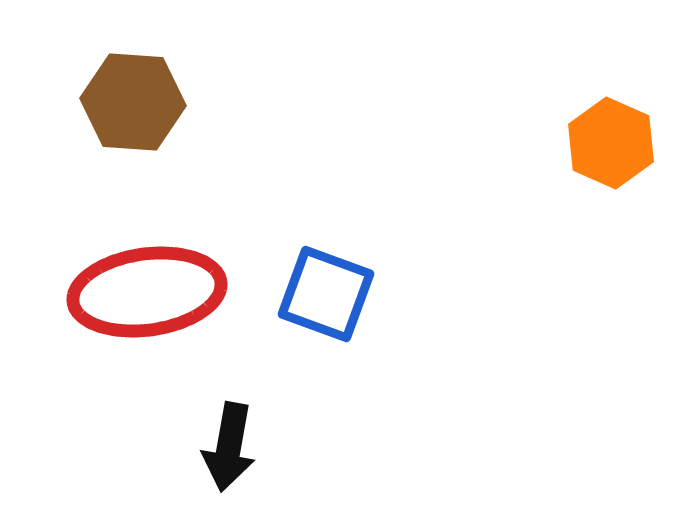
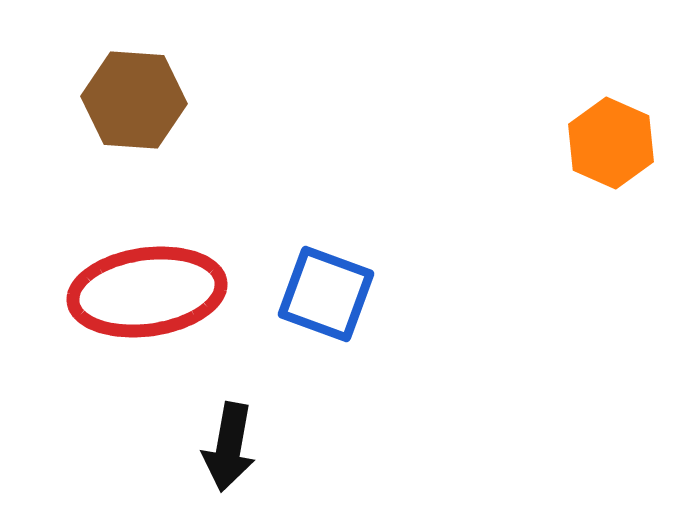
brown hexagon: moved 1 px right, 2 px up
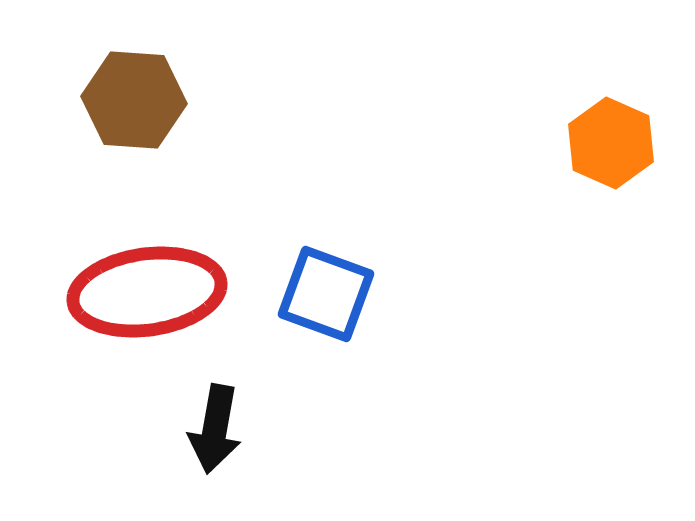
black arrow: moved 14 px left, 18 px up
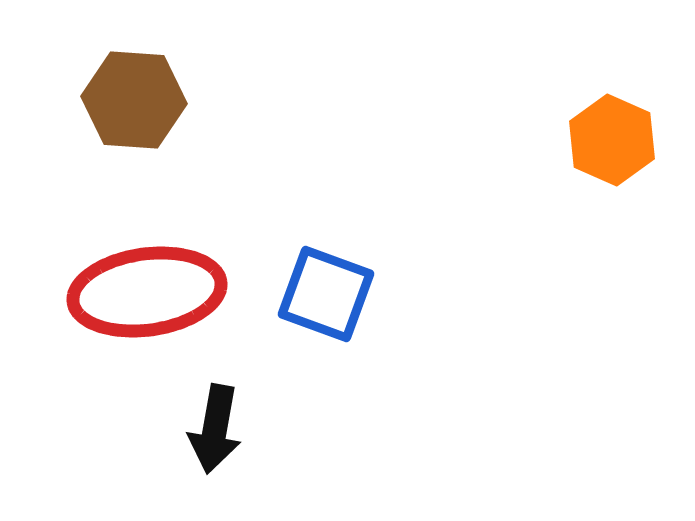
orange hexagon: moved 1 px right, 3 px up
